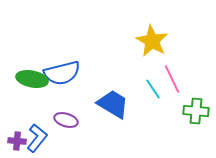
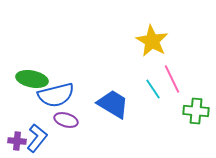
blue semicircle: moved 6 px left, 22 px down
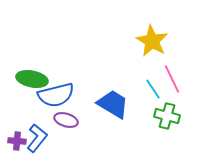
green cross: moved 29 px left, 5 px down; rotated 10 degrees clockwise
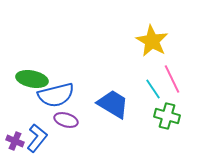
purple cross: moved 2 px left; rotated 18 degrees clockwise
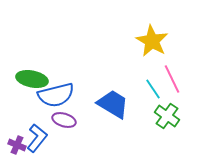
green cross: rotated 20 degrees clockwise
purple ellipse: moved 2 px left
purple cross: moved 2 px right, 4 px down
